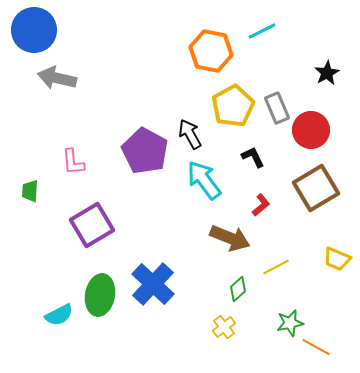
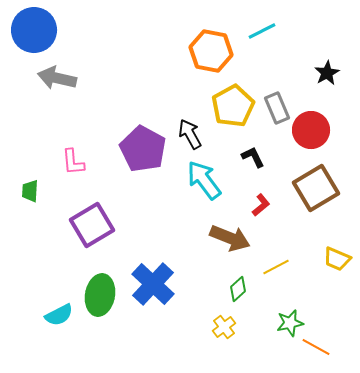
purple pentagon: moved 2 px left, 2 px up
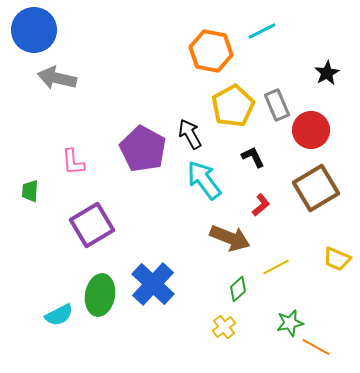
gray rectangle: moved 3 px up
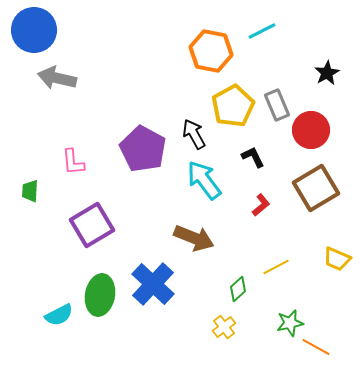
black arrow: moved 4 px right
brown arrow: moved 36 px left
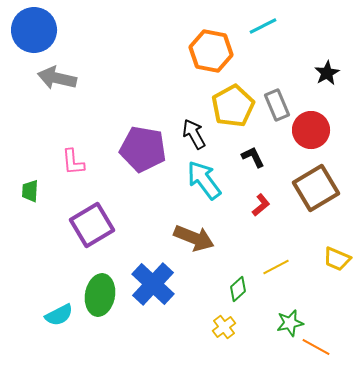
cyan line: moved 1 px right, 5 px up
purple pentagon: rotated 18 degrees counterclockwise
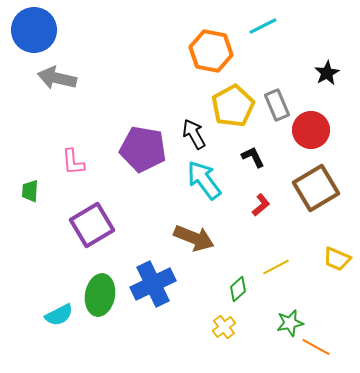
blue cross: rotated 21 degrees clockwise
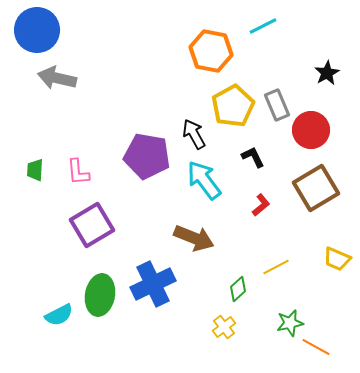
blue circle: moved 3 px right
purple pentagon: moved 4 px right, 7 px down
pink L-shape: moved 5 px right, 10 px down
green trapezoid: moved 5 px right, 21 px up
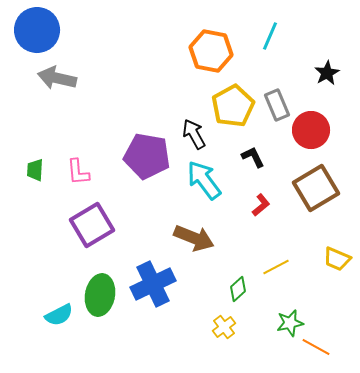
cyan line: moved 7 px right, 10 px down; rotated 40 degrees counterclockwise
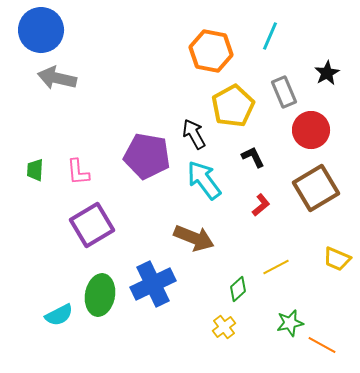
blue circle: moved 4 px right
gray rectangle: moved 7 px right, 13 px up
orange line: moved 6 px right, 2 px up
